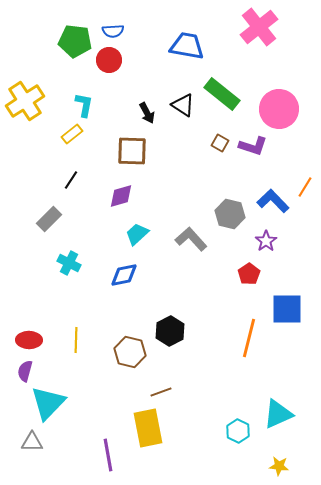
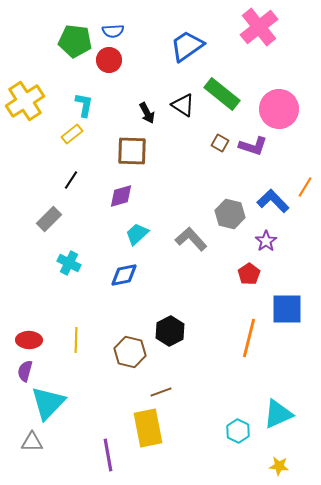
blue trapezoid at (187, 46): rotated 45 degrees counterclockwise
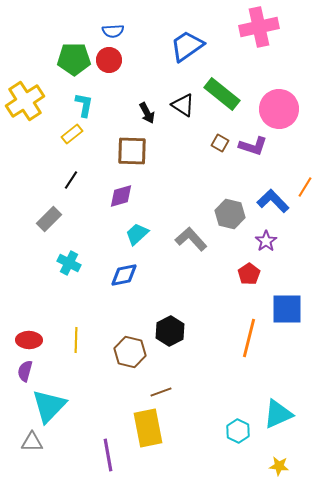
pink cross at (259, 27): rotated 27 degrees clockwise
green pentagon at (75, 41): moved 1 px left, 18 px down; rotated 8 degrees counterclockwise
cyan triangle at (48, 403): moved 1 px right, 3 px down
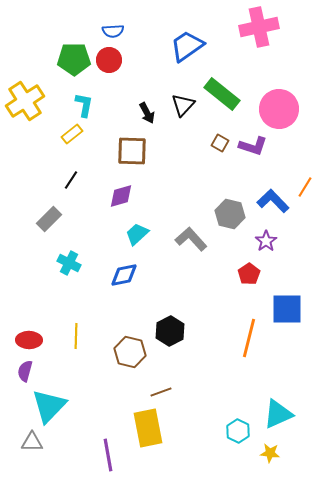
black triangle at (183, 105): rotated 40 degrees clockwise
yellow line at (76, 340): moved 4 px up
yellow star at (279, 466): moved 9 px left, 13 px up
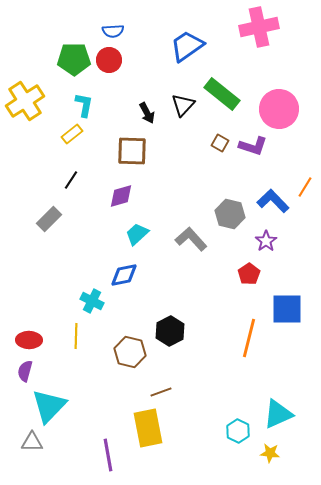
cyan cross at (69, 263): moved 23 px right, 38 px down
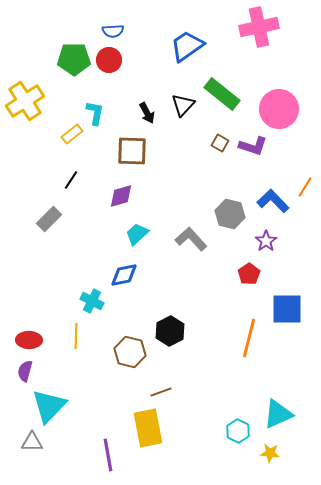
cyan L-shape at (84, 105): moved 11 px right, 8 px down
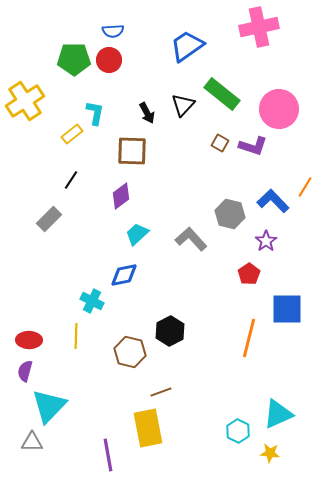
purple diamond at (121, 196): rotated 20 degrees counterclockwise
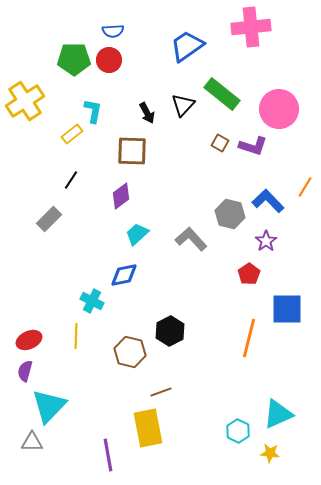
pink cross at (259, 27): moved 8 px left; rotated 6 degrees clockwise
cyan L-shape at (95, 113): moved 2 px left, 2 px up
blue L-shape at (273, 201): moved 5 px left
red ellipse at (29, 340): rotated 25 degrees counterclockwise
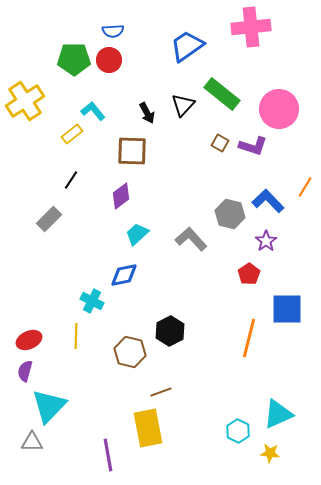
cyan L-shape at (93, 111): rotated 50 degrees counterclockwise
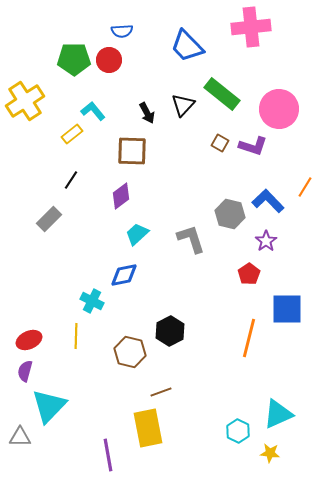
blue semicircle at (113, 31): moved 9 px right
blue trapezoid at (187, 46): rotated 99 degrees counterclockwise
gray L-shape at (191, 239): rotated 24 degrees clockwise
gray triangle at (32, 442): moved 12 px left, 5 px up
